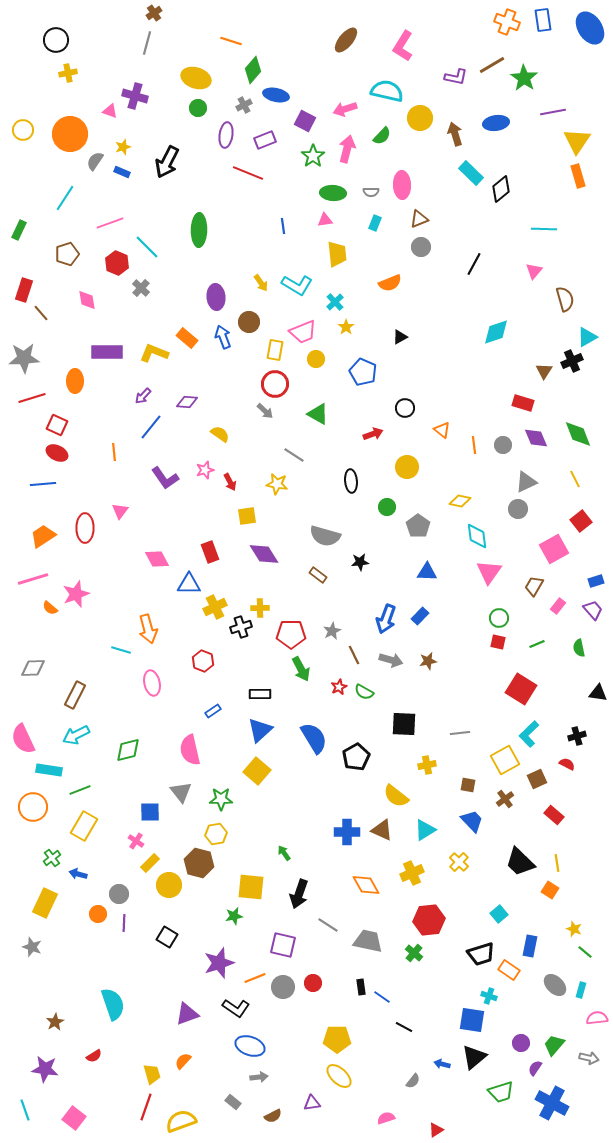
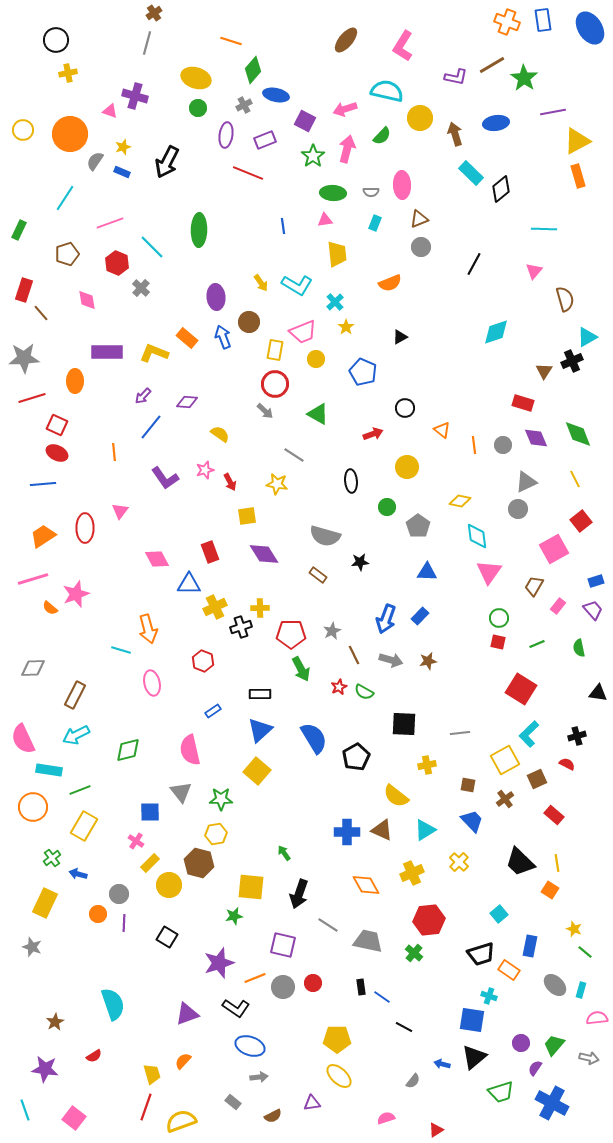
yellow triangle at (577, 141): rotated 28 degrees clockwise
cyan line at (147, 247): moved 5 px right
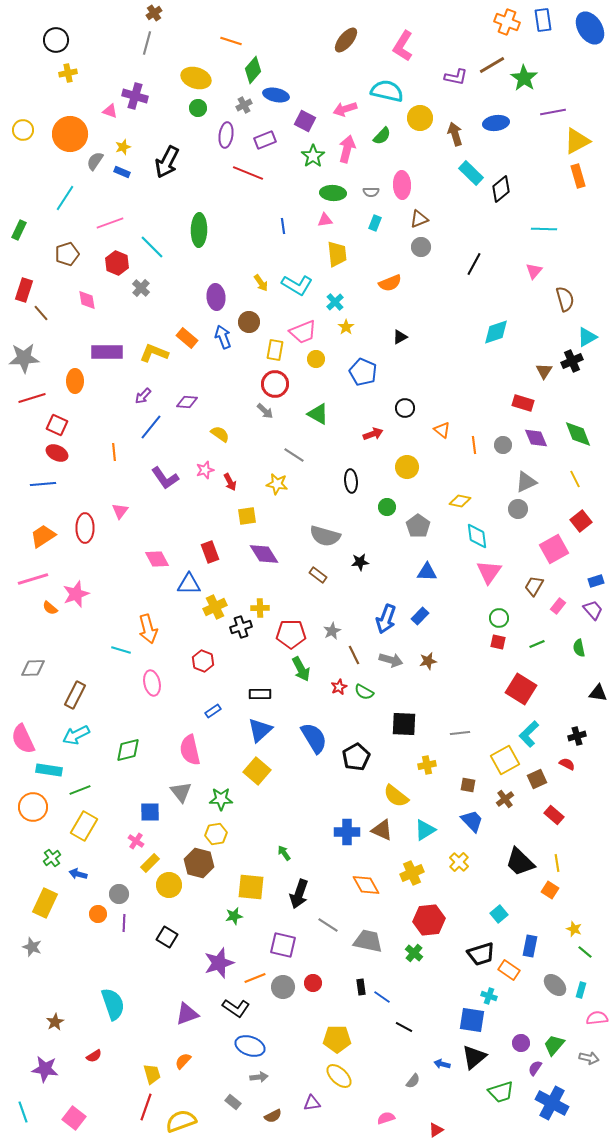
cyan line at (25, 1110): moved 2 px left, 2 px down
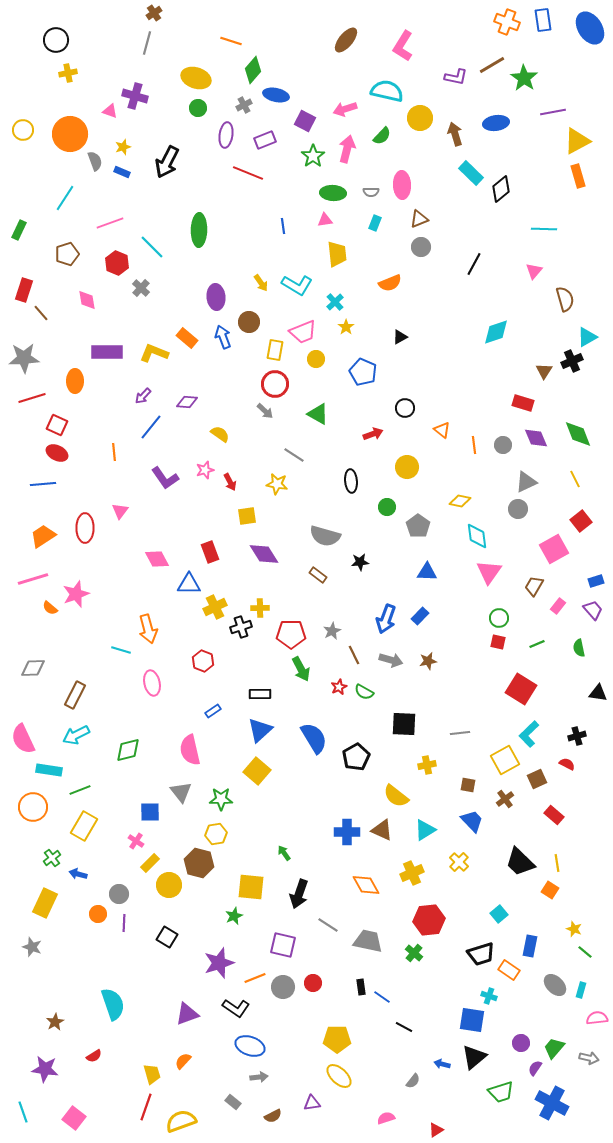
gray semicircle at (95, 161): rotated 126 degrees clockwise
green star at (234, 916): rotated 12 degrees counterclockwise
green trapezoid at (554, 1045): moved 3 px down
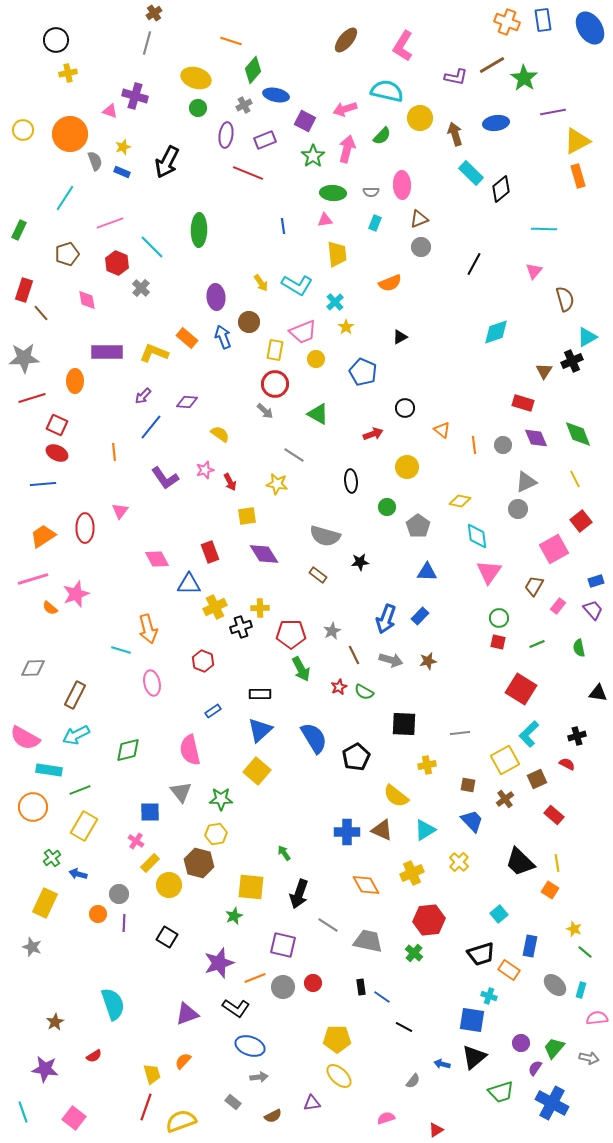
pink semicircle at (23, 739): moved 2 px right, 1 px up; rotated 36 degrees counterclockwise
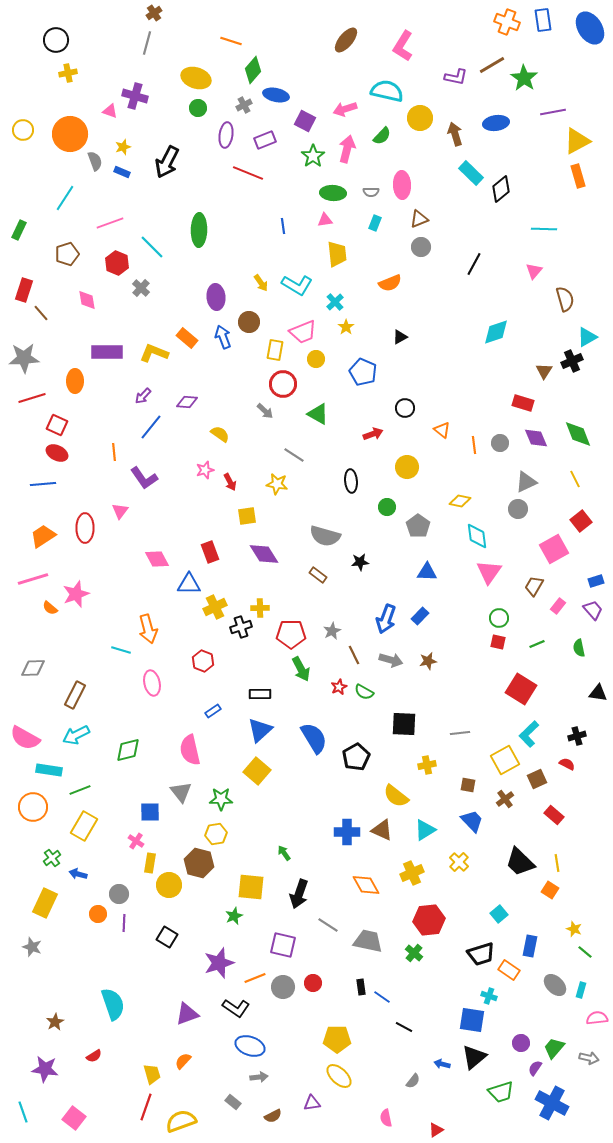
red circle at (275, 384): moved 8 px right
gray circle at (503, 445): moved 3 px left, 2 px up
purple L-shape at (165, 478): moved 21 px left
yellow rectangle at (150, 863): rotated 36 degrees counterclockwise
pink semicircle at (386, 1118): rotated 84 degrees counterclockwise
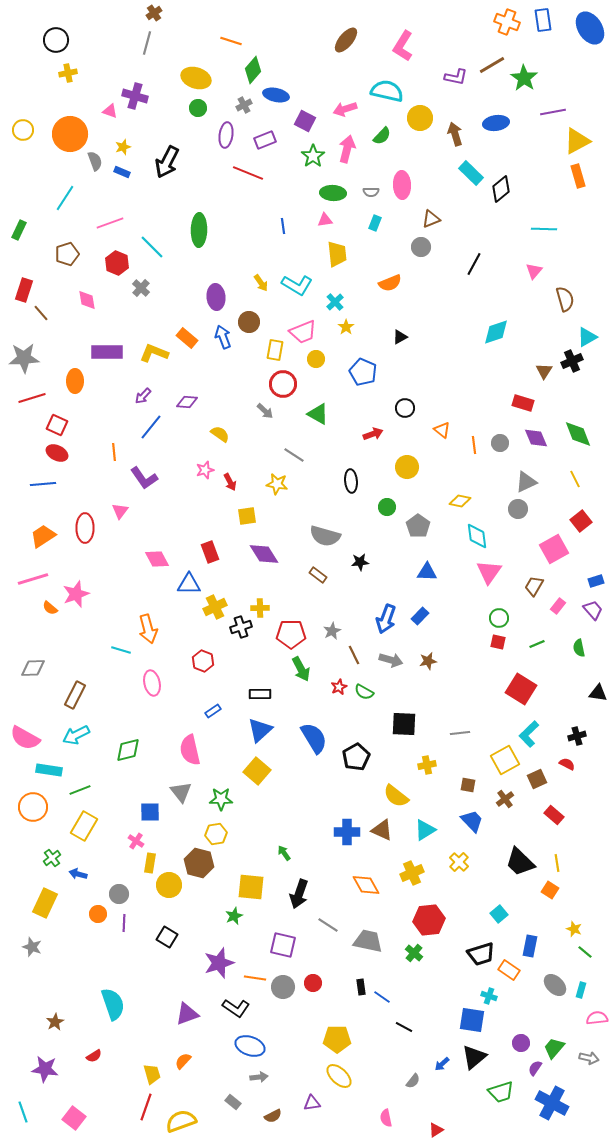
brown triangle at (419, 219): moved 12 px right
orange line at (255, 978): rotated 30 degrees clockwise
blue arrow at (442, 1064): rotated 56 degrees counterclockwise
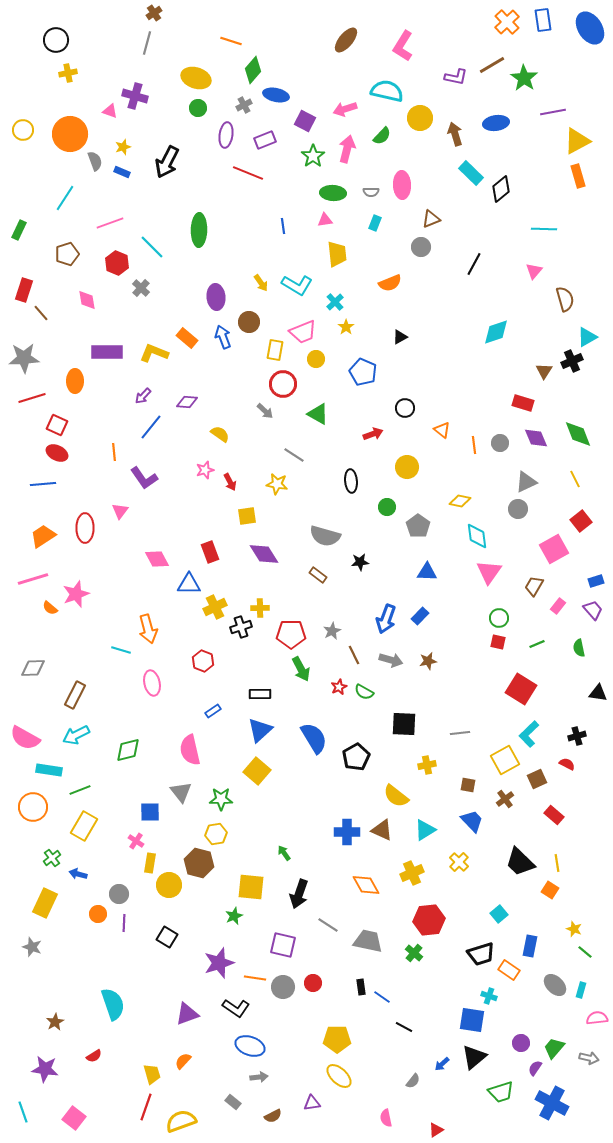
orange cross at (507, 22): rotated 25 degrees clockwise
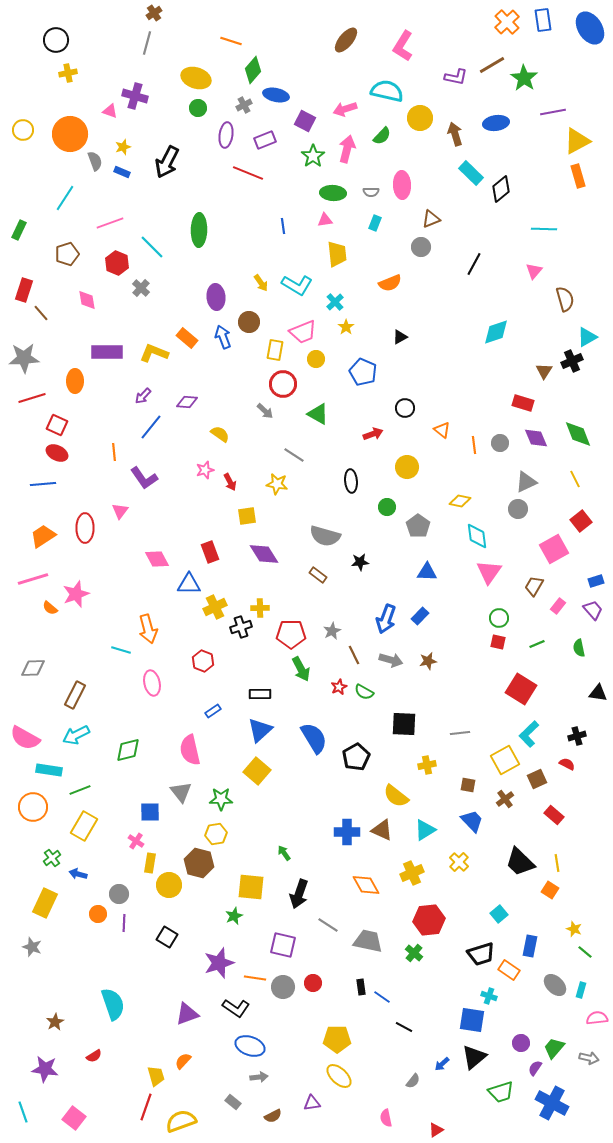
yellow trapezoid at (152, 1074): moved 4 px right, 2 px down
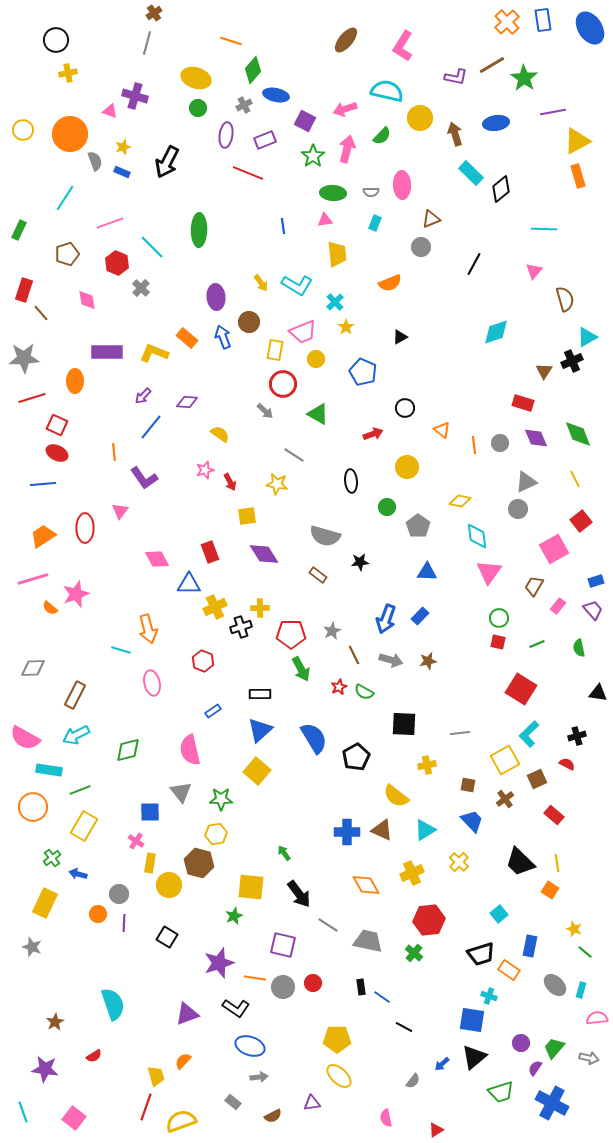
black arrow at (299, 894): rotated 56 degrees counterclockwise
